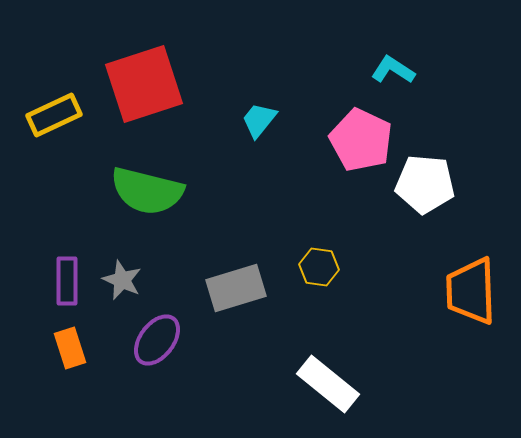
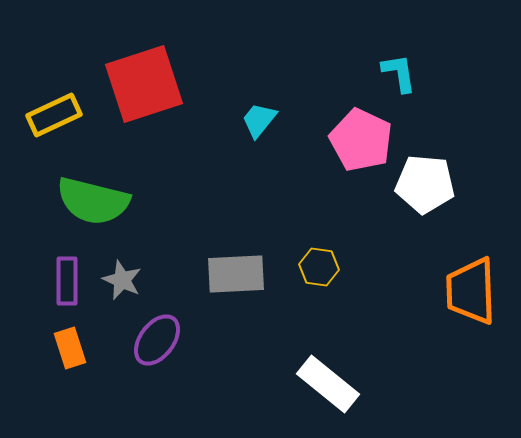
cyan L-shape: moved 6 px right, 3 px down; rotated 48 degrees clockwise
green semicircle: moved 54 px left, 10 px down
gray rectangle: moved 14 px up; rotated 14 degrees clockwise
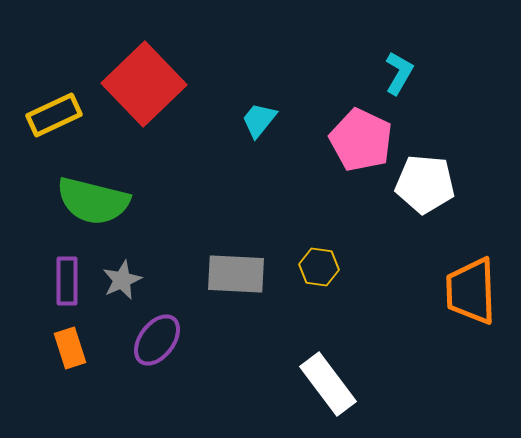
cyan L-shape: rotated 39 degrees clockwise
red square: rotated 26 degrees counterclockwise
gray rectangle: rotated 6 degrees clockwise
gray star: rotated 24 degrees clockwise
white rectangle: rotated 14 degrees clockwise
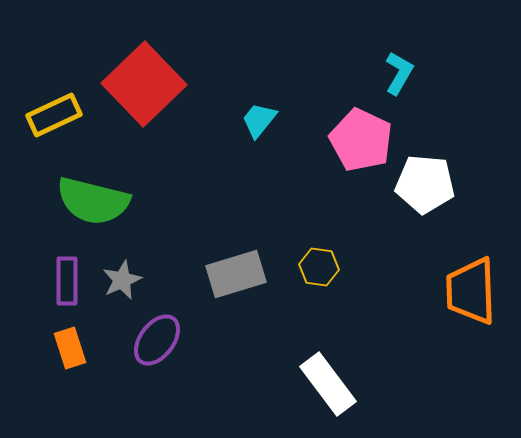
gray rectangle: rotated 20 degrees counterclockwise
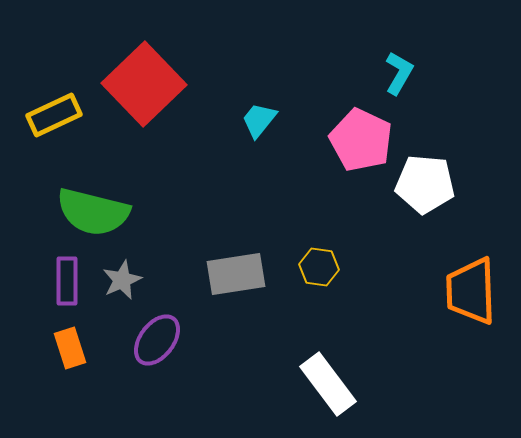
green semicircle: moved 11 px down
gray rectangle: rotated 8 degrees clockwise
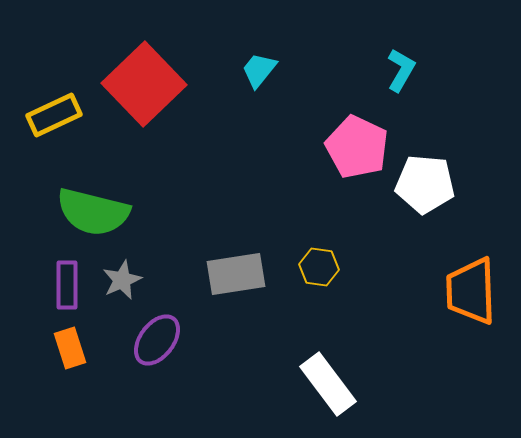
cyan L-shape: moved 2 px right, 3 px up
cyan trapezoid: moved 50 px up
pink pentagon: moved 4 px left, 7 px down
purple rectangle: moved 4 px down
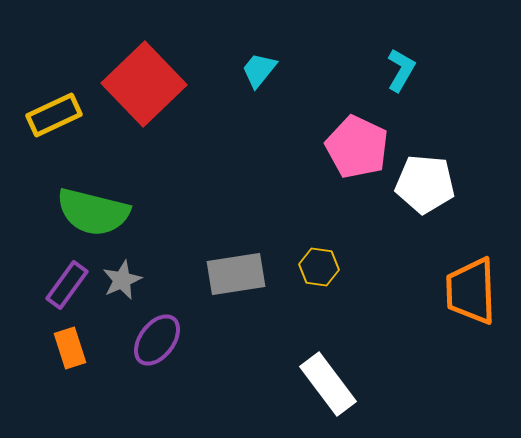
purple rectangle: rotated 36 degrees clockwise
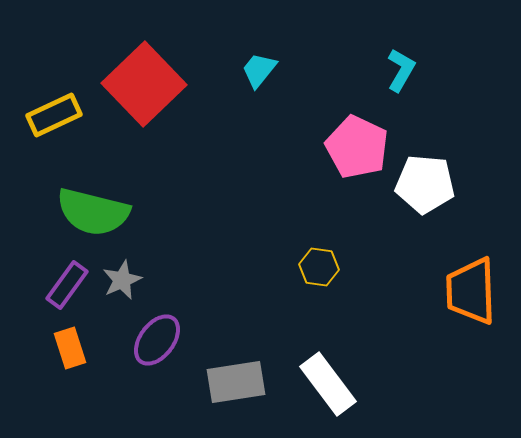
gray rectangle: moved 108 px down
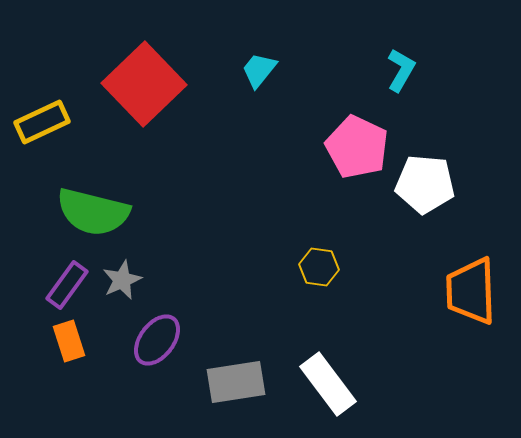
yellow rectangle: moved 12 px left, 7 px down
orange rectangle: moved 1 px left, 7 px up
